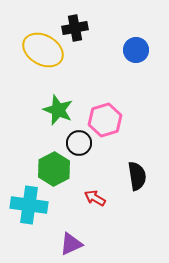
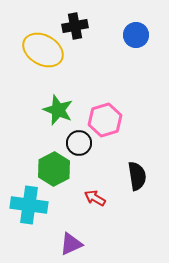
black cross: moved 2 px up
blue circle: moved 15 px up
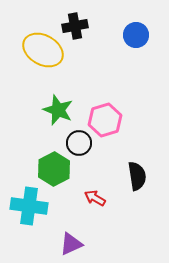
cyan cross: moved 1 px down
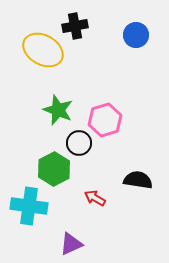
black semicircle: moved 1 px right, 4 px down; rotated 72 degrees counterclockwise
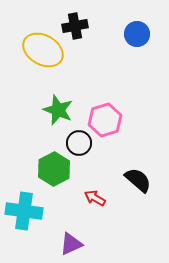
blue circle: moved 1 px right, 1 px up
black semicircle: rotated 32 degrees clockwise
cyan cross: moved 5 px left, 5 px down
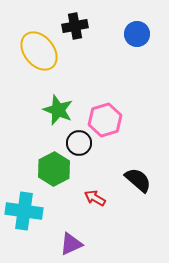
yellow ellipse: moved 4 px left, 1 px down; rotated 21 degrees clockwise
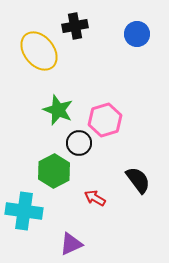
green hexagon: moved 2 px down
black semicircle: rotated 12 degrees clockwise
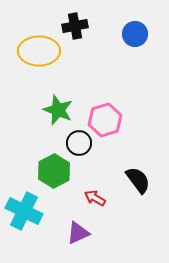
blue circle: moved 2 px left
yellow ellipse: rotated 51 degrees counterclockwise
cyan cross: rotated 18 degrees clockwise
purple triangle: moved 7 px right, 11 px up
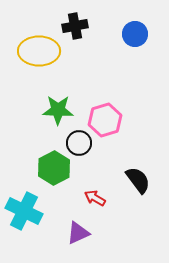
green star: rotated 20 degrees counterclockwise
green hexagon: moved 3 px up
